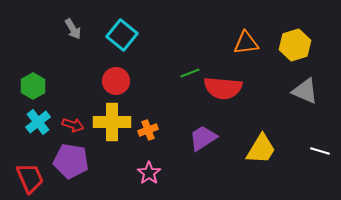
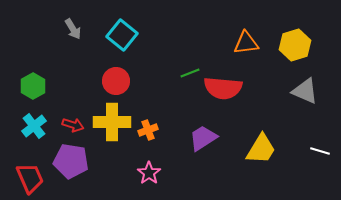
cyan cross: moved 4 px left, 4 px down
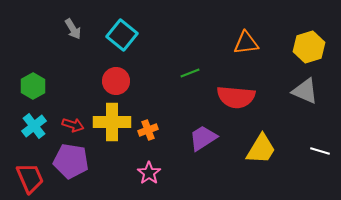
yellow hexagon: moved 14 px right, 2 px down
red semicircle: moved 13 px right, 9 px down
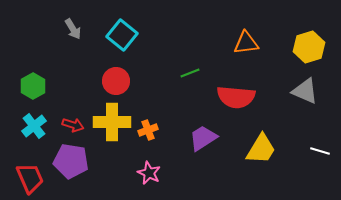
pink star: rotated 10 degrees counterclockwise
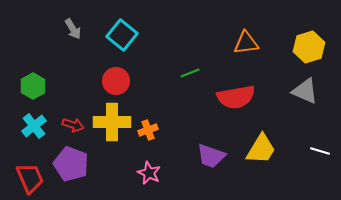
red semicircle: rotated 15 degrees counterclockwise
purple trapezoid: moved 8 px right, 18 px down; rotated 128 degrees counterclockwise
purple pentagon: moved 3 px down; rotated 12 degrees clockwise
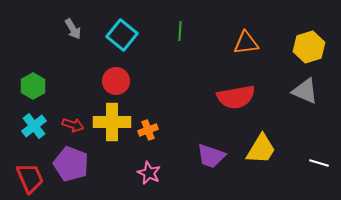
green line: moved 10 px left, 42 px up; rotated 66 degrees counterclockwise
white line: moved 1 px left, 12 px down
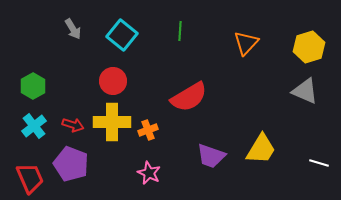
orange triangle: rotated 40 degrees counterclockwise
red circle: moved 3 px left
red semicircle: moved 47 px left; rotated 21 degrees counterclockwise
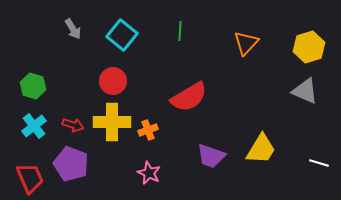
green hexagon: rotated 15 degrees counterclockwise
